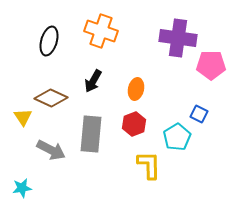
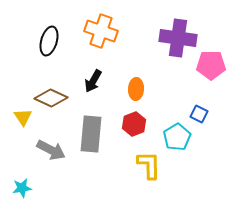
orange ellipse: rotated 10 degrees counterclockwise
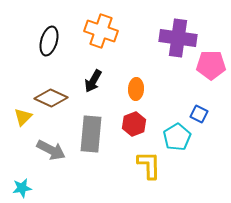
yellow triangle: rotated 18 degrees clockwise
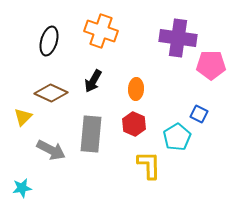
brown diamond: moved 5 px up
red hexagon: rotated 15 degrees counterclockwise
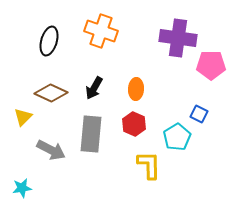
black arrow: moved 1 px right, 7 px down
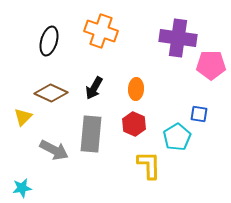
blue square: rotated 18 degrees counterclockwise
gray arrow: moved 3 px right
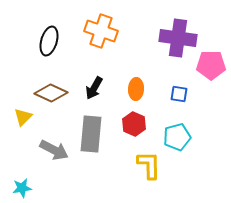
blue square: moved 20 px left, 20 px up
cyan pentagon: rotated 16 degrees clockwise
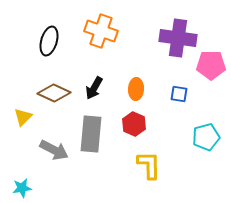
brown diamond: moved 3 px right
cyan pentagon: moved 29 px right
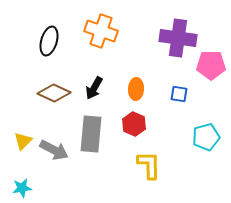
yellow triangle: moved 24 px down
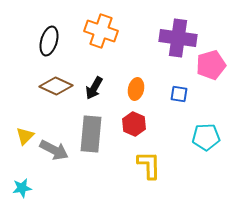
pink pentagon: rotated 16 degrees counterclockwise
orange ellipse: rotated 10 degrees clockwise
brown diamond: moved 2 px right, 7 px up
cyan pentagon: rotated 12 degrees clockwise
yellow triangle: moved 2 px right, 5 px up
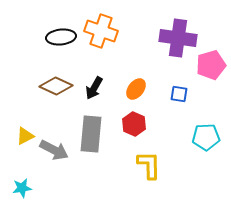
black ellipse: moved 12 px right, 4 px up; rotated 68 degrees clockwise
orange ellipse: rotated 25 degrees clockwise
yellow triangle: rotated 18 degrees clockwise
